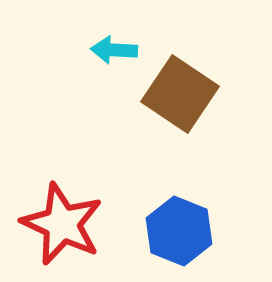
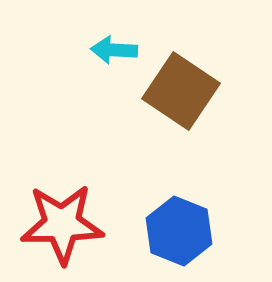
brown square: moved 1 px right, 3 px up
red star: rotated 26 degrees counterclockwise
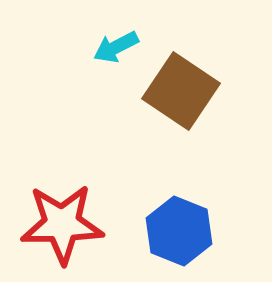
cyan arrow: moved 2 px right, 3 px up; rotated 30 degrees counterclockwise
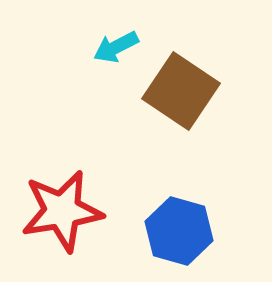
red star: moved 13 px up; rotated 8 degrees counterclockwise
blue hexagon: rotated 6 degrees counterclockwise
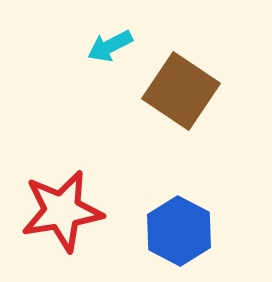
cyan arrow: moved 6 px left, 1 px up
blue hexagon: rotated 12 degrees clockwise
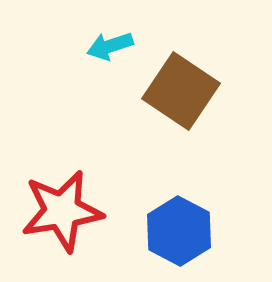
cyan arrow: rotated 9 degrees clockwise
